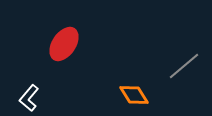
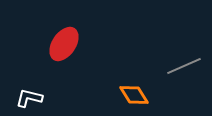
gray line: rotated 16 degrees clockwise
white L-shape: rotated 64 degrees clockwise
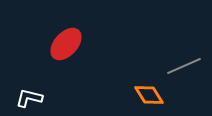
red ellipse: moved 2 px right; rotated 8 degrees clockwise
orange diamond: moved 15 px right
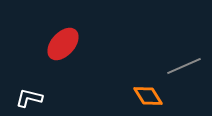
red ellipse: moved 3 px left
orange diamond: moved 1 px left, 1 px down
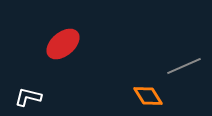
red ellipse: rotated 8 degrees clockwise
white L-shape: moved 1 px left, 1 px up
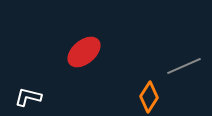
red ellipse: moved 21 px right, 8 px down
orange diamond: moved 1 px right, 1 px down; rotated 64 degrees clockwise
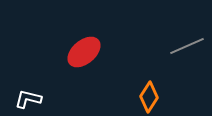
gray line: moved 3 px right, 20 px up
white L-shape: moved 2 px down
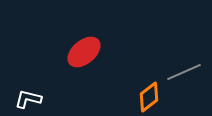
gray line: moved 3 px left, 26 px down
orange diamond: rotated 20 degrees clockwise
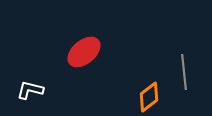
gray line: rotated 72 degrees counterclockwise
white L-shape: moved 2 px right, 9 px up
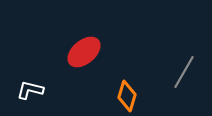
gray line: rotated 36 degrees clockwise
orange diamond: moved 22 px left, 1 px up; rotated 36 degrees counterclockwise
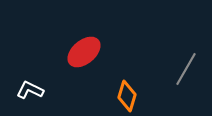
gray line: moved 2 px right, 3 px up
white L-shape: rotated 12 degrees clockwise
